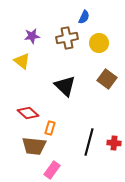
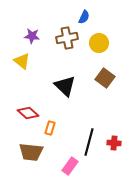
purple star: rotated 14 degrees clockwise
brown square: moved 2 px left, 1 px up
brown trapezoid: moved 3 px left, 6 px down
pink rectangle: moved 18 px right, 4 px up
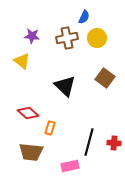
yellow circle: moved 2 px left, 5 px up
pink rectangle: rotated 42 degrees clockwise
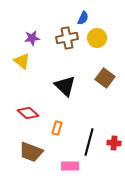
blue semicircle: moved 1 px left, 1 px down
purple star: moved 2 px down; rotated 14 degrees counterclockwise
orange rectangle: moved 7 px right
brown trapezoid: rotated 15 degrees clockwise
pink rectangle: rotated 12 degrees clockwise
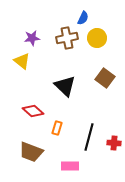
red diamond: moved 5 px right, 2 px up
black line: moved 5 px up
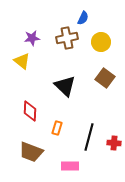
yellow circle: moved 4 px right, 4 px down
red diamond: moved 3 px left; rotated 50 degrees clockwise
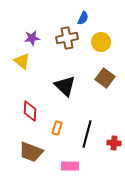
black line: moved 2 px left, 3 px up
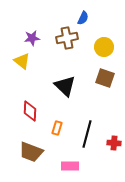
yellow circle: moved 3 px right, 5 px down
brown square: rotated 18 degrees counterclockwise
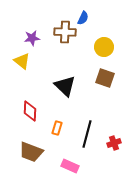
brown cross: moved 2 px left, 6 px up; rotated 15 degrees clockwise
red cross: rotated 24 degrees counterclockwise
pink rectangle: rotated 24 degrees clockwise
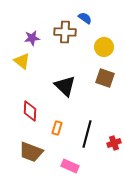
blue semicircle: moved 2 px right; rotated 80 degrees counterclockwise
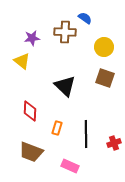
black line: moved 1 px left; rotated 16 degrees counterclockwise
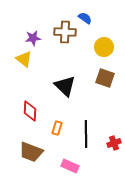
purple star: moved 1 px right
yellow triangle: moved 2 px right, 2 px up
